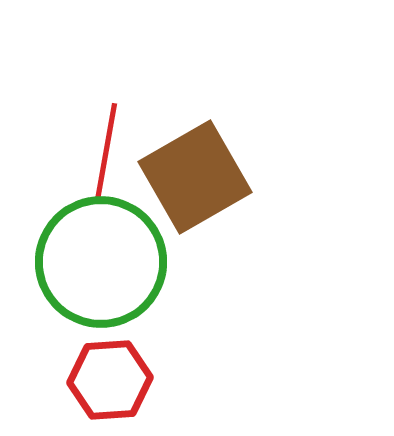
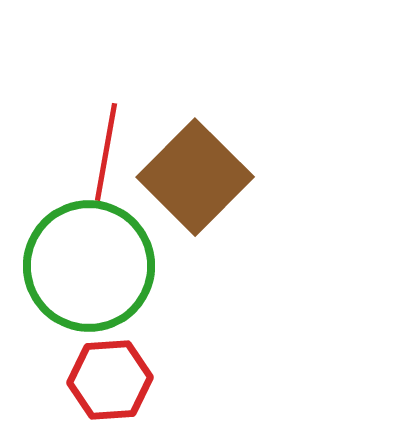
brown square: rotated 15 degrees counterclockwise
green circle: moved 12 px left, 4 px down
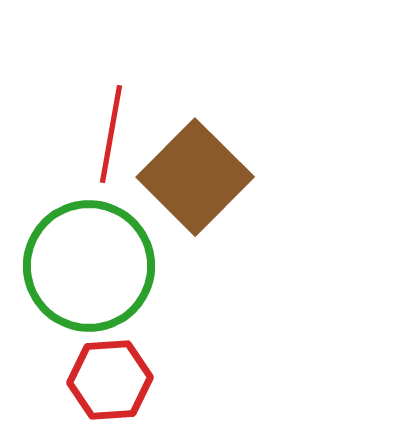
red line: moved 5 px right, 18 px up
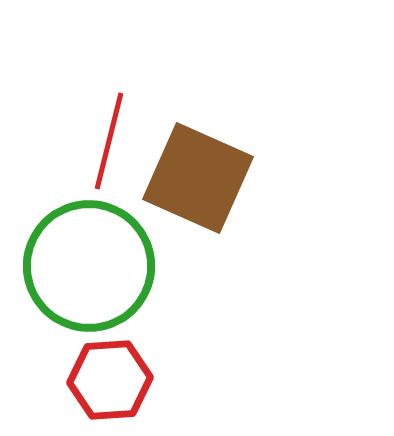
red line: moved 2 px left, 7 px down; rotated 4 degrees clockwise
brown square: moved 3 px right, 1 px down; rotated 21 degrees counterclockwise
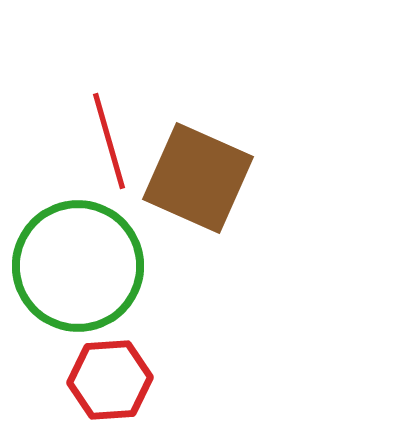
red line: rotated 30 degrees counterclockwise
green circle: moved 11 px left
